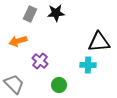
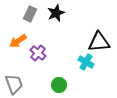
black star: rotated 18 degrees counterclockwise
orange arrow: rotated 18 degrees counterclockwise
purple cross: moved 2 px left, 8 px up
cyan cross: moved 2 px left, 3 px up; rotated 28 degrees clockwise
gray trapezoid: rotated 25 degrees clockwise
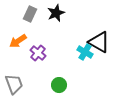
black triangle: rotated 35 degrees clockwise
cyan cross: moved 1 px left, 10 px up
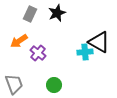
black star: moved 1 px right
orange arrow: moved 1 px right
cyan cross: rotated 35 degrees counterclockwise
green circle: moved 5 px left
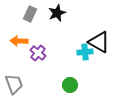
orange arrow: rotated 36 degrees clockwise
green circle: moved 16 px right
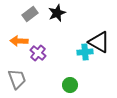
gray rectangle: rotated 28 degrees clockwise
gray trapezoid: moved 3 px right, 5 px up
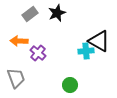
black triangle: moved 1 px up
cyan cross: moved 1 px right, 1 px up
gray trapezoid: moved 1 px left, 1 px up
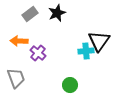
black triangle: rotated 35 degrees clockwise
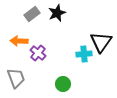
gray rectangle: moved 2 px right
black triangle: moved 2 px right, 1 px down
cyan cross: moved 2 px left, 3 px down
green circle: moved 7 px left, 1 px up
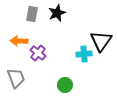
gray rectangle: rotated 42 degrees counterclockwise
black triangle: moved 1 px up
green circle: moved 2 px right, 1 px down
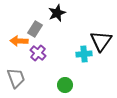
gray rectangle: moved 3 px right, 15 px down; rotated 21 degrees clockwise
